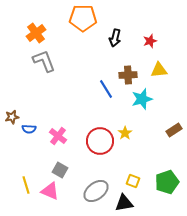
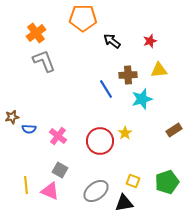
black arrow: moved 3 px left, 3 px down; rotated 114 degrees clockwise
yellow line: rotated 12 degrees clockwise
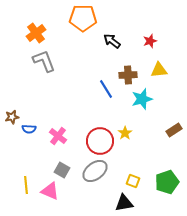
gray square: moved 2 px right
gray ellipse: moved 1 px left, 20 px up
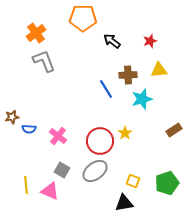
green pentagon: moved 1 px down
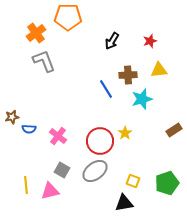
orange pentagon: moved 15 px left, 1 px up
black arrow: rotated 96 degrees counterclockwise
pink triangle: rotated 36 degrees counterclockwise
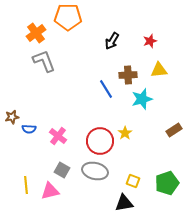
gray ellipse: rotated 50 degrees clockwise
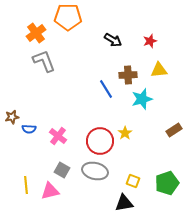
black arrow: moved 1 px right, 1 px up; rotated 90 degrees counterclockwise
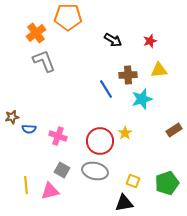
pink cross: rotated 18 degrees counterclockwise
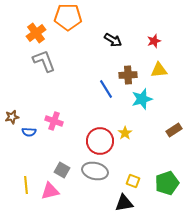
red star: moved 4 px right
blue semicircle: moved 3 px down
pink cross: moved 4 px left, 15 px up
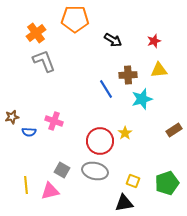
orange pentagon: moved 7 px right, 2 px down
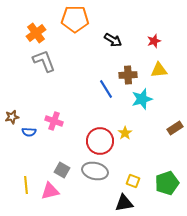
brown rectangle: moved 1 px right, 2 px up
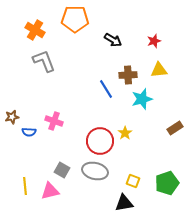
orange cross: moved 1 px left, 3 px up; rotated 24 degrees counterclockwise
yellow line: moved 1 px left, 1 px down
